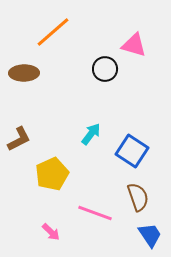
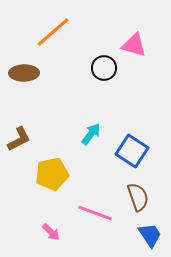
black circle: moved 1 px left, 1 px up
yellow pentagon: rotated 12 degrees clockwise
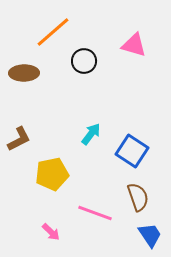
black circle: moved 20 px left, 7 px up
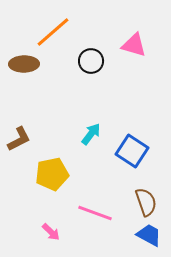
black circle: moved 7 px right
brown ellipse: moved 9 px up
brown semicircle: moved 8 px right, 5 px down
blue trapezoid: moved 1 px left; rotated 28 degrees counterclockwise
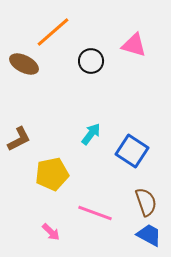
brown ellipse: rotated 28 degrees clockwise
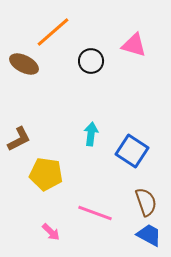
cyan arrow: rotated 30 degrees counterclockwise
yellow pentagon: moved 6 px left; rotated 20 degrees clockwise
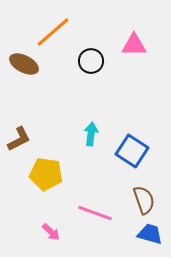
pink triangle: rotated 16 degrees counterclockwise
brown semicircle: moved 2 px left, 2 px up
blue trapezoid: moved 1 px right, 1 px up; rotated 12 degrees counterclockwise
